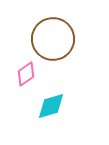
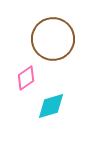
pink diamond: moved 4 px down
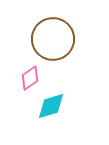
pink diamond: moved 4 px right
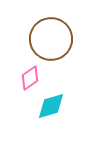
brown circle: moved 2 px left
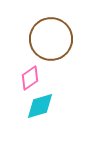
cyan diamond: moved 11 px left
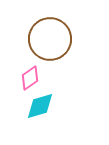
brown circle: moved 1 px left
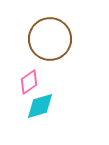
pink diamond: moved 1 px left, 4 px down
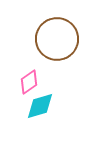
brown circle: moved 7 px right
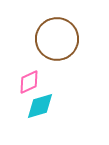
pink diamond: rotated 10 degrees clockwise
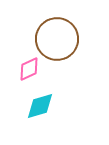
pink diamond: moved 13 px up
